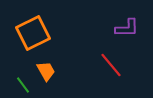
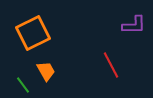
purple L-shape: moved 7 px right, 3 px up
red line: rotated 12 degrees clockwise
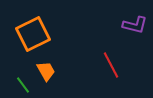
purple L-shape: moved 1 px right; rotated 15 degrees clockwise
orange square: moved 1 px down
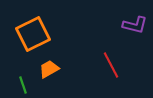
orange trapezoid: moved 3 px right, 2 px up; rotated 90 degrees counterclockwise
green line: rotated 18 degrees clockwise
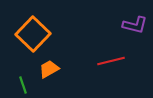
orange square: rotated 20 degrees counterclockwise
red line: moved 4 px up; rotated 76 degrees counterclockwise
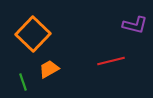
green line: moved 3 px up
